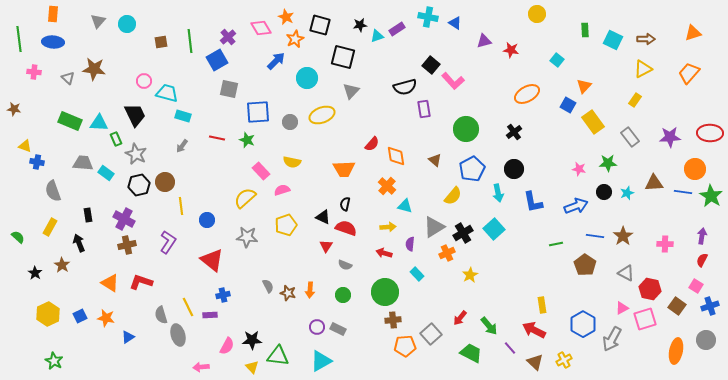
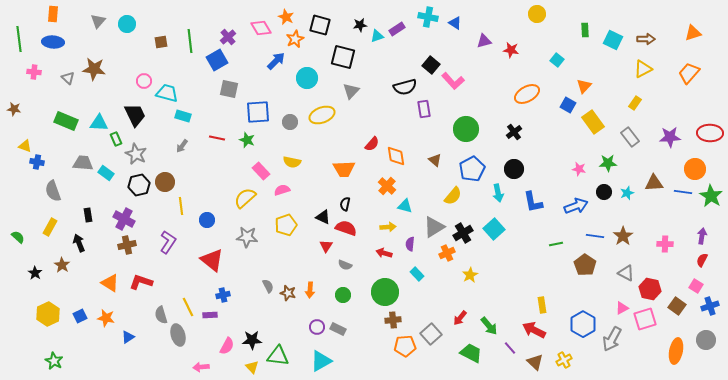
yellow rectangle at (635, 100): moved 3 px down
green rectangle at (70, 121): moved 4 px left
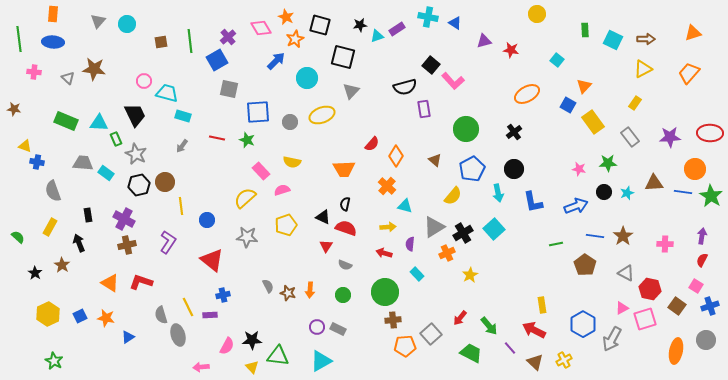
orange diamond at (396, 156): rotated 40 degrees clockwise
